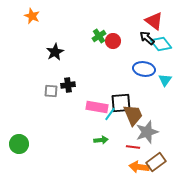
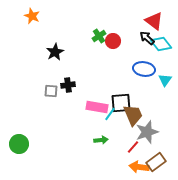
red line: rotated 56 degrees counterclockwise
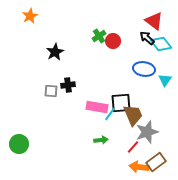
orange star: moved 2 px left; rotated 21 degrees clockwise
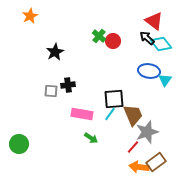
green cross: rotated 16 degrees counterclockwise
blue ellipse: moved 5 px right, 2 px down
black square: moved 7 px left, 4 px up
pink rectangle: moved 15 px left, 7 px down
green arrow: moved 10 px left, 2 px up; rotated 40 degrees clockwise
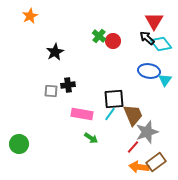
red triangle: rotated 24 degrees clockwise
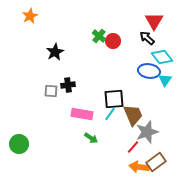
cyan diamond: moved 1 px right, 13 px down
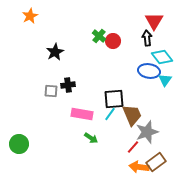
black arrow: rotated 42 degrees clockwise
brown trapezoid: moved 1 px left
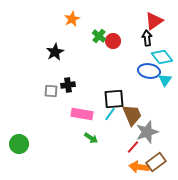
orange star: moved 42 px right, 3 px down
red triangle: rotated 24 degrees clockwise
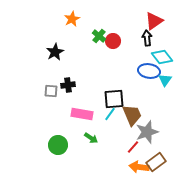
green circle: moved 39 px right, 1 px down
